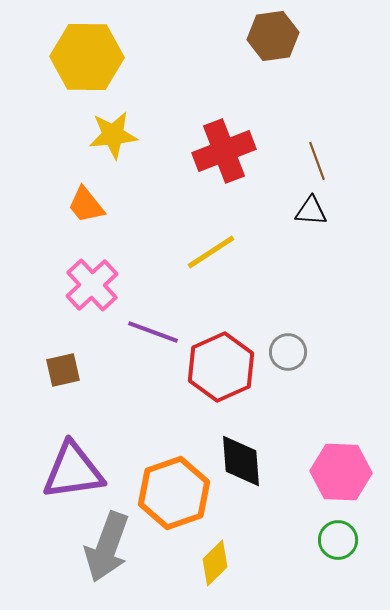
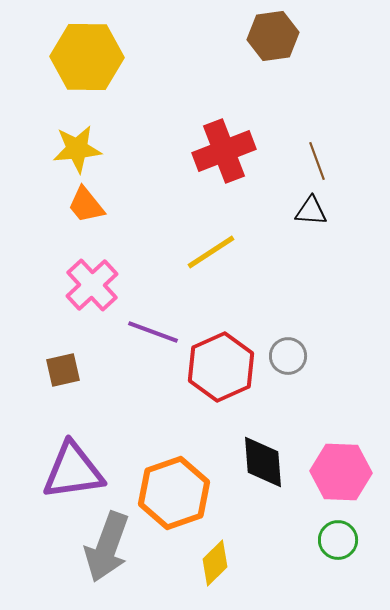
yellow star: moved 36 px left, 14 px down
gray circle: moved 4 px down
black diamond: moved 22 px right, 1 px down
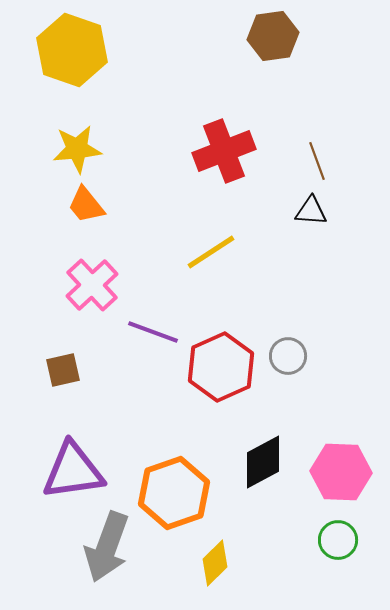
yellow hexagon: moved 15 px left, 7 px up; rotated 18 degrees clockwise
black diamond: rotated 66 degrees clockwise
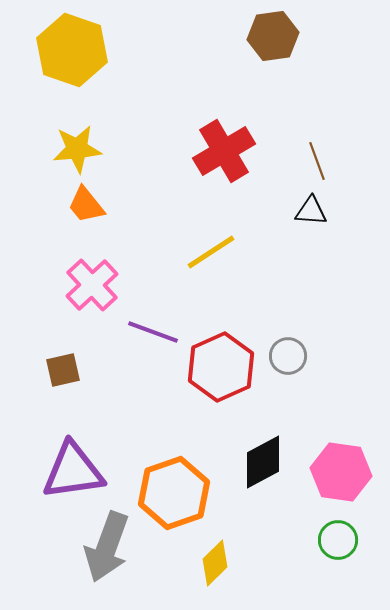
red cross: rotated 10 degrees counterclockwise
pink hexagon: rotated 6 degrees clockwise
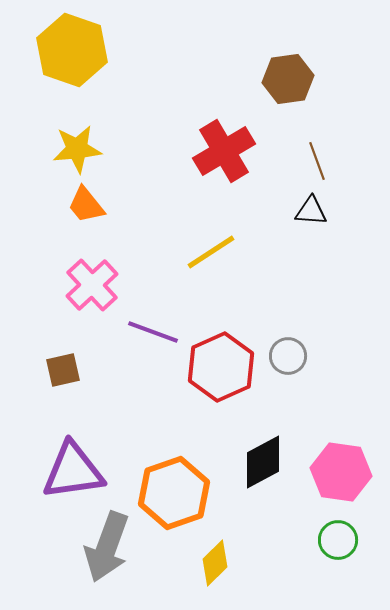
brown hexagon: moved 15 px right, 43 px down
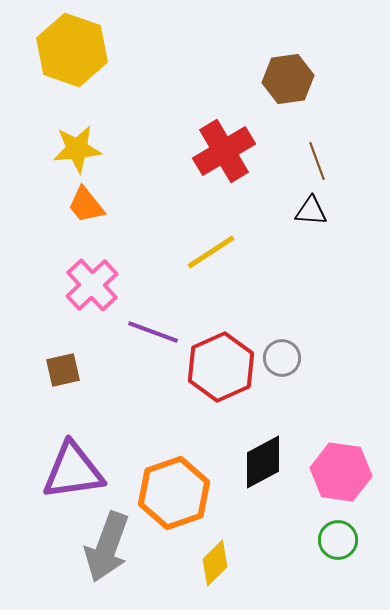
gray circle: moved 6 px left, 2 px down
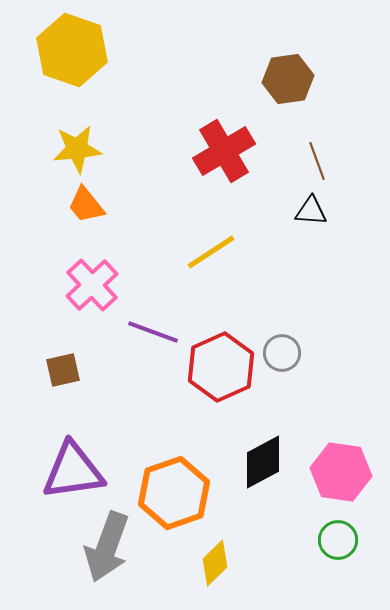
gray circle: moved 5 px up
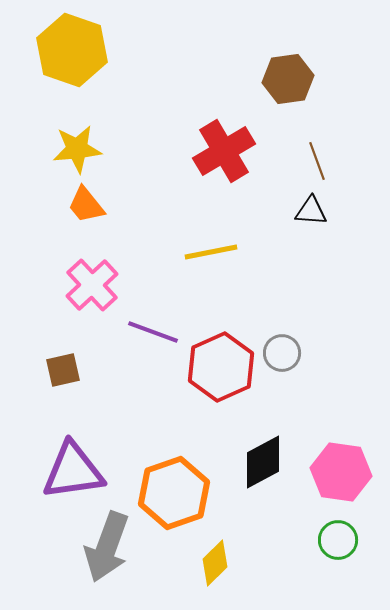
yellow line: rotated 22 degrees clockwise
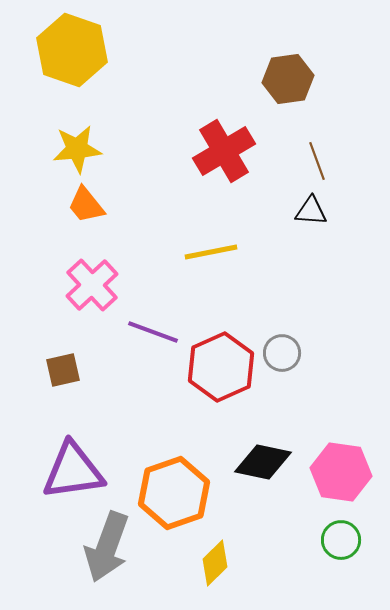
black diamond: rotated 40 degrees clockwise
green circle: moved 3 px right
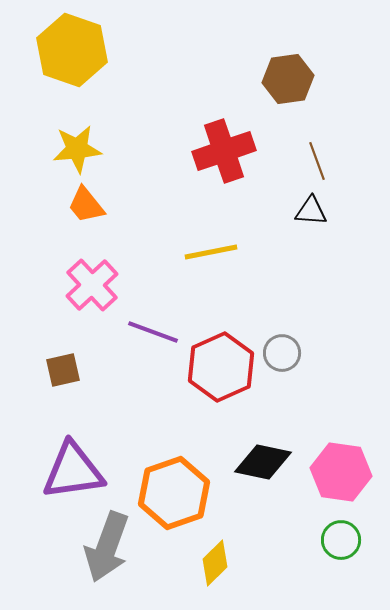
red cross: rotated 12 degrees clockwise
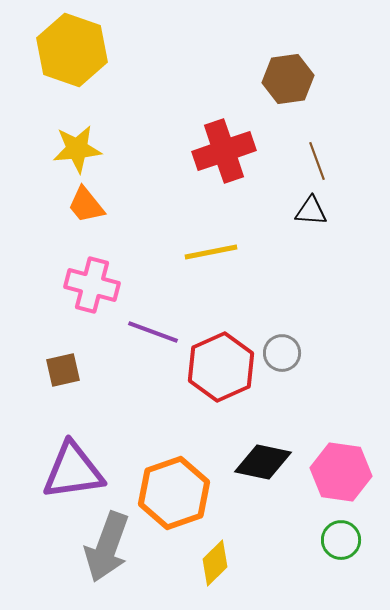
pink cross: rotated 32 degrees counterclockwise
